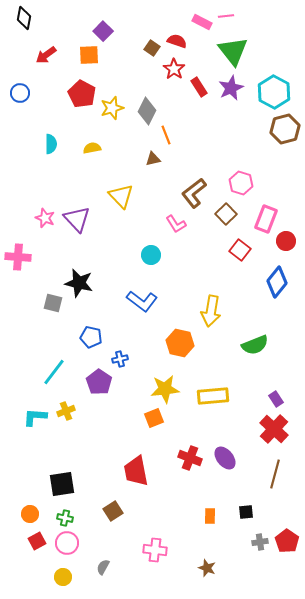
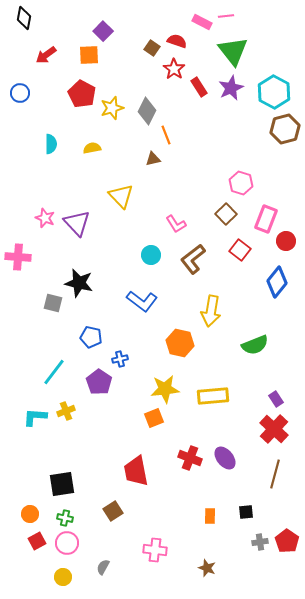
brown L-shape at (194, 193): moved 1 px left, 66 px down
purple triangle at (77, 219): moved 4 px down
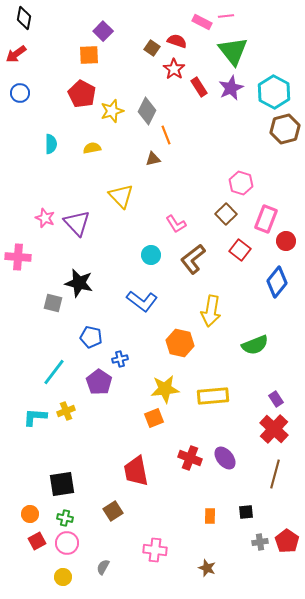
red arrow at (46, 55): moved 30 px left, 1 px up
yellow star at (112, 108): moved 3 px down
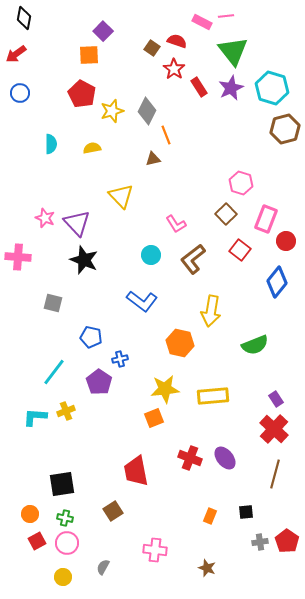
cyan hexagon at (274, 92): moved 2 px left, 4 px up; rotated 12 degrees counterclockwise
black star at (79, 283): moved 5 px right, 23 px up; rotated 8 degrees clockwise
orange rectangle at (210, 516): rotated 21 degrees clockwise
